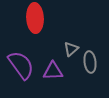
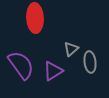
purple triangle: rotated 30 degrees counterclockwise
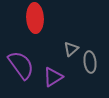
purple triangle: moved 6 px down
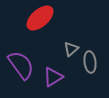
red ellipse: moved 5 px right; rotated 52 degrees clockwise
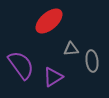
red ellipse: moved 9 px right, 3 px down
gray triangle: rotated 35 degrees clockwise
gray ellipse: moved 2 px right, 1 px up
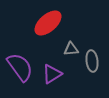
red ellipse: moved 1 px left, 2 px down
purple semicircle: moved 1 px left, 2 px down
purple triangle: moved 1 px left, 3 px up
